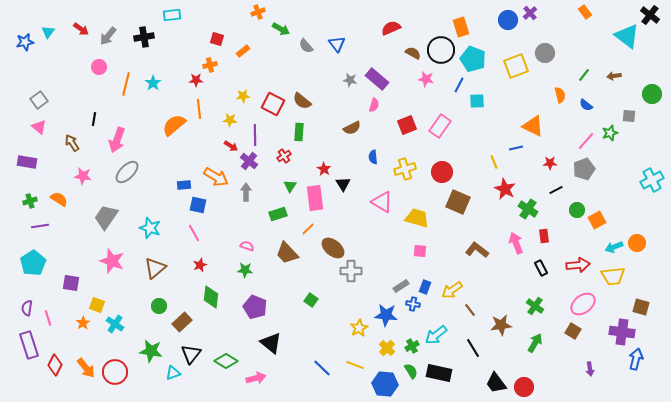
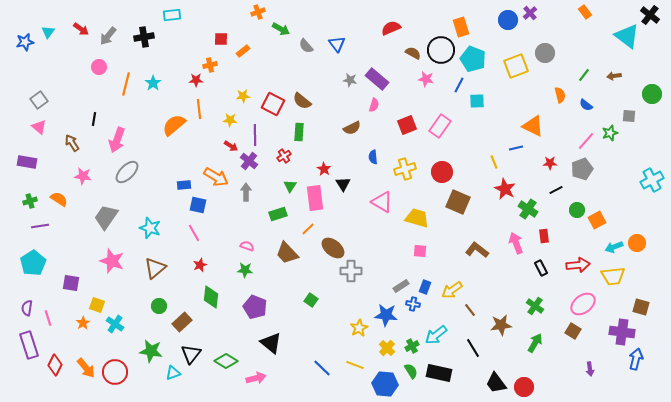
red square at (217, 39): moved 4 px right; rotated 16 degrees counterclockwise
gray pentagon at (584, 169): moved 2 px left
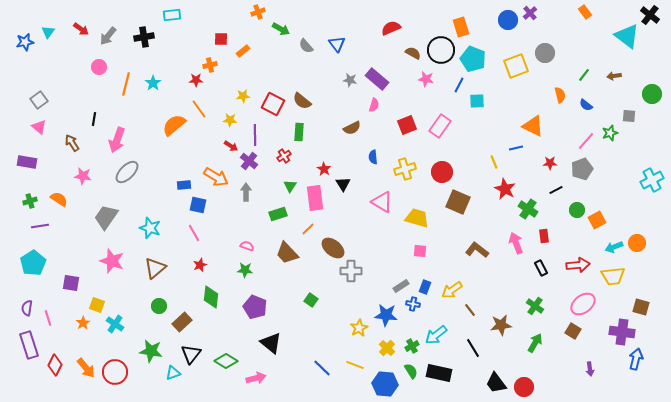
orange line at (199, 109): rotated 30 degrees counterclockwise
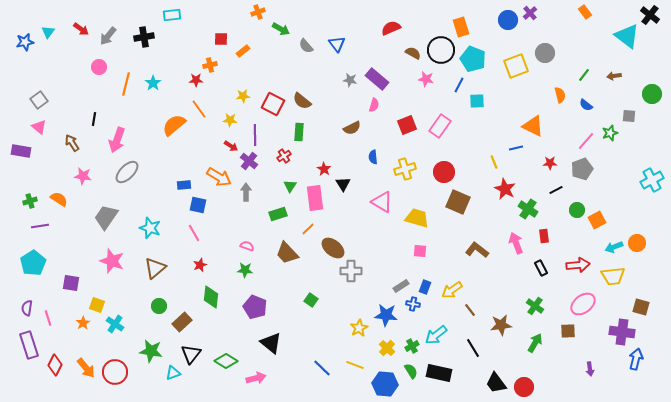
purple rectangle at (27, 162): moved 6 px left, 11 px up
red circle at (442, 172): moved 2 px right
orange arrow at (216, 177): moved 3 px right
brown square at (573, 331): moved 5 px left; rotated 35 degrees counterclockwise
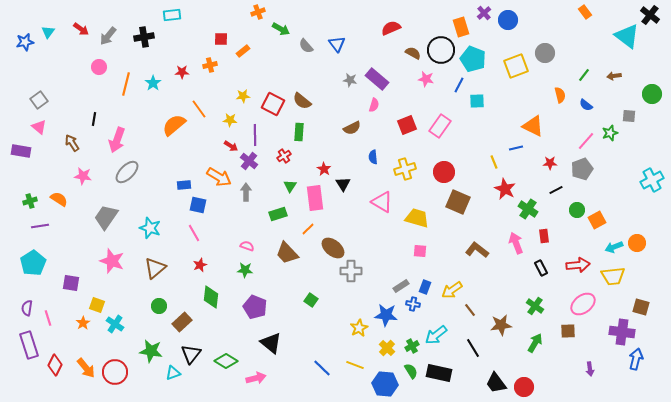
purple cross at (530, 13): moved 46 px left
red star at (196, 80): moved 14 px left, 8 px up
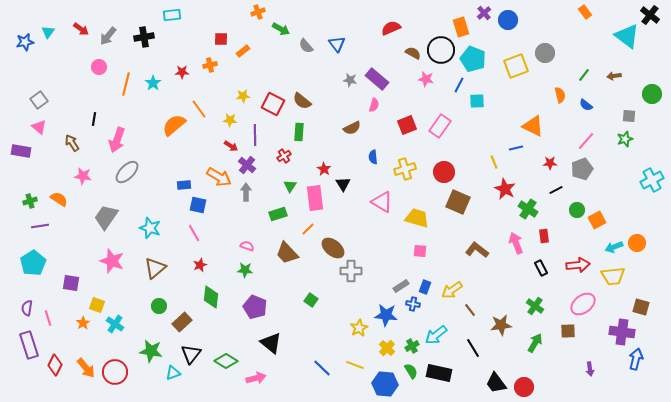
green star at (610, 133): moved 15 px right, 6 px down
purple cross at (249, 161): moved 2 px left, 4 px down
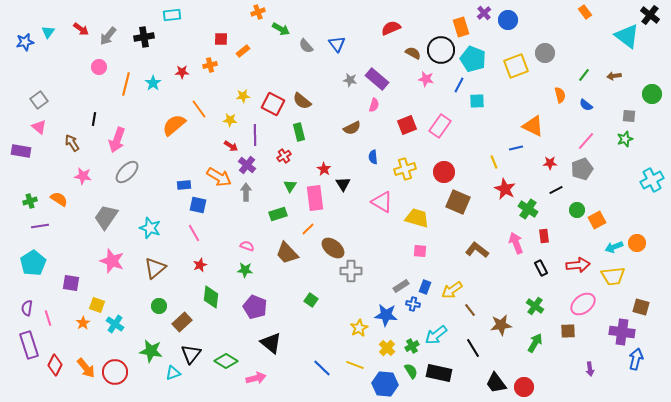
green rectangle at (299, 132): rotated 18 degrees counterclockwise
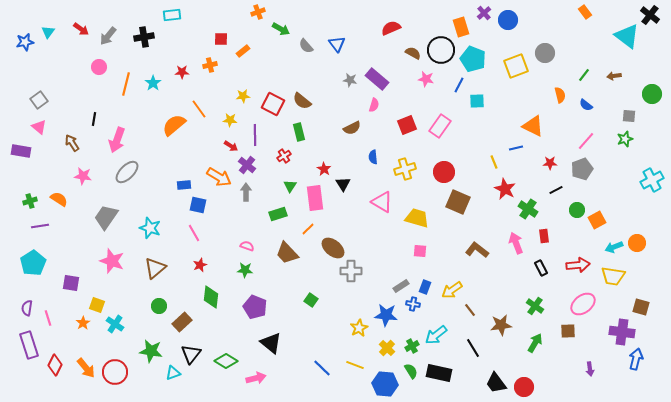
yellow trapezoid at (613, 276): rotated 15 degrees clockwise
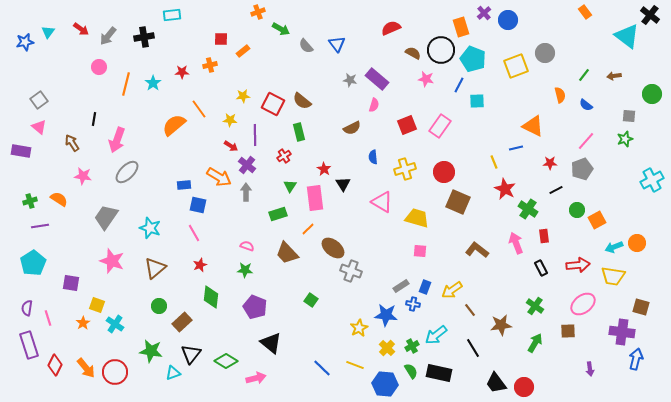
gray cross at (351, 271): rotated 20 degrees clockwise
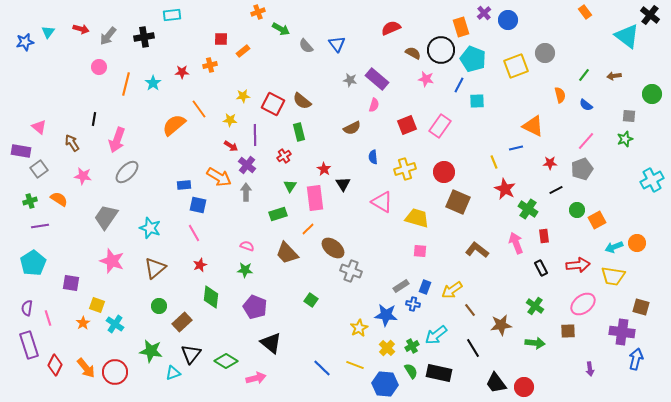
red arrow at (81, 29): rotated 21 degrees counterclockwise
gray square at (39, 100): moved 69 px down
green arrow at (535, 343): rotated 66 degrees clockwise
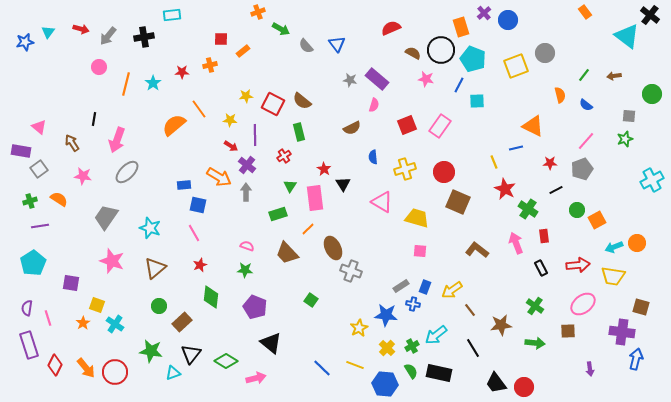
yellow star at (243, 96): moved 3 px right
brown ellipse at (333, 248): rotated 25 degrees clockwise
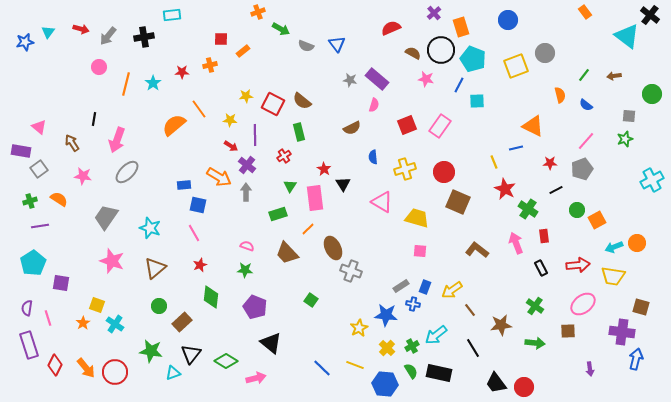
purple cross at (484, 13): moved 50 px left
gray semicircle at (306, 46): rotated 28 degrees counterclockwise
purple square at (71, 283): moved 10 px left
